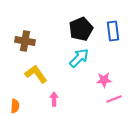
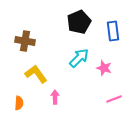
black pentagon: moved 2 px left, 7 px up
pink star: moved 12 px up; rotated 21 degrees clockwise
pink arrow: moved 1 px right, 2 px up
orange semicircle: moved 4 px right, 3 px up
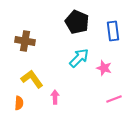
black pentagon: moved 2 px left; rotated 25 degrees counterclockwise
yellow L-shape: moved 4 px left, 5 px down
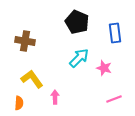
blue rectangle: moved 2 px right, 2 px down
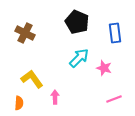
brown cross: moved 8 px up; rotated 18 degrees clockwise
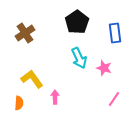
black pentagon: rotated 15 degrees clockwise
brown cross: rotated 30 degrees clockwise
cyan arrow: rotated 110 degrees clockwise
pink line: rotated 35 degrees counterclockwise
